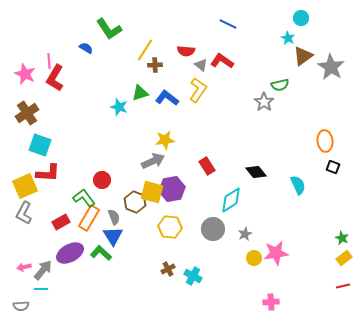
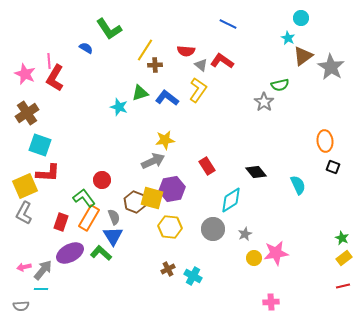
yellow square at (152, 192): moved 6 px down
red rectangle at (61, 222): rotated 42 degrees counterclockwise
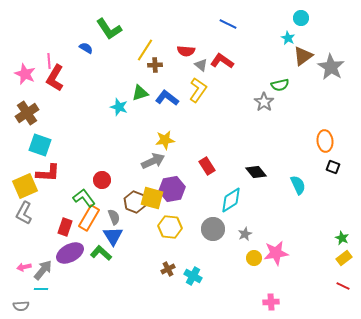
red rectangle at (61, 222): moved 4 px right, 5 px down
red line at (343, 286): rotated 40 degrees clockwise
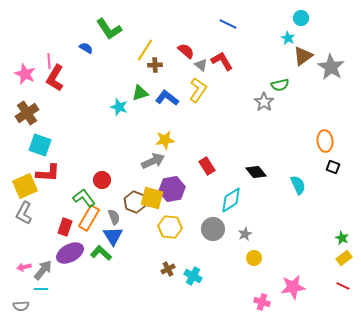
red semicircle at (186, 51): rotated 144 degrees counterclockwise
red L-shape at (222, 61): rotated 25 degrees clockwise
pink star at (276, 253): moved 17 px right, 34 px down
pink cross at (271, 302): moved 9 px left; rotated 21 degrees clockwise
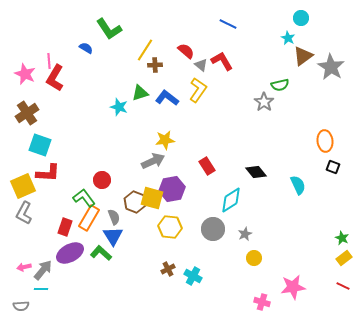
yellow square at (25, 186): moved 2 px left
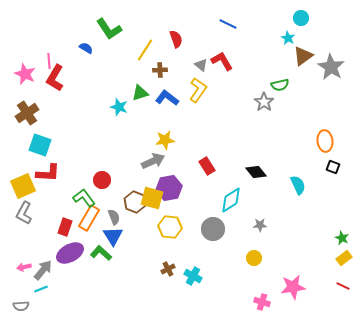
red semicircle at (186, 51): moved 10 px left, 12 px up; rotated 30 degrees clockwise
brown cross at (155, 65): moved 5 px right, 5 px down
purple hexagon at (172, 189): moved 3 px left, 1 px up
gray star at (245, 234): moved 15 px right, 9 px up; rotated 24 degrees clockwise
cyan line at (41, 289): rotated 24 degrees counterclockwise
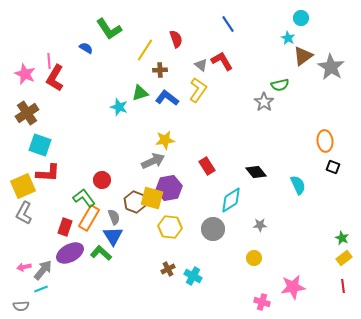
blue line at (228, 24): rotated 30 degrees clockwise
red line at (343, 286): rotated 56 degrees clockwise
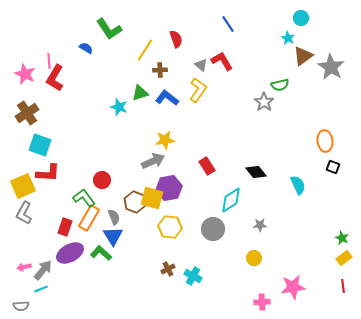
pink cross at (262, 302): rotated 21 degrees counterclockwise
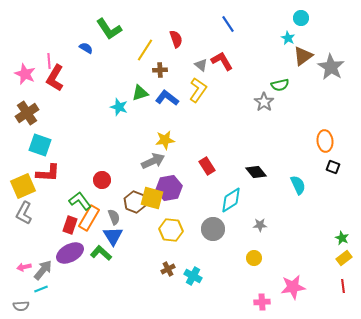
green L-shape at (84, 198): moved 4 px left, 3 px down
red rectangle at (65, 227): moved 5 px right, 2 px up
yellow hexagon at (170, 227): moved 1 px right, 3 px down
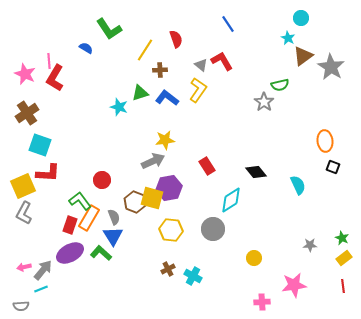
gray star at (260, 225): moved 50 px right, 20 px down
pink star at (293, 287): moved 1 px right, 2 px up
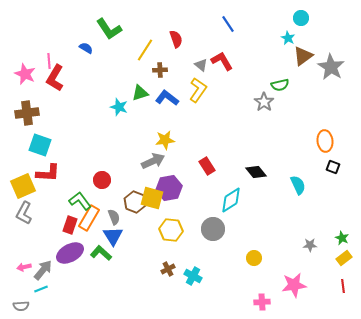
brown cross at (27, 113): rotated 25 degrees clockwise
